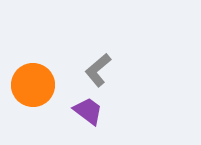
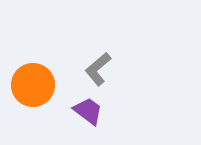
gray L-shape: moved 1 px up
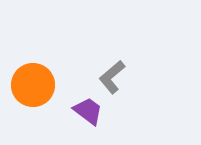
gray L-shape: moved 14 px right, 8 px down
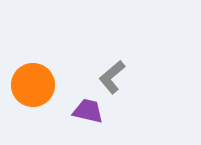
purple trapezoid: rotated 24 degrees counterclockwise
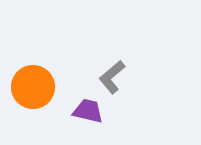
orange circle: moved 2 px down
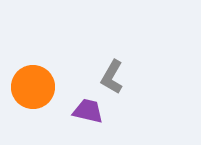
gray L-shape: rotated 20 degrees counterclockwise
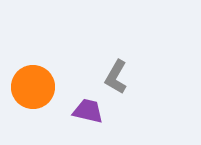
gray L-shape: moved 4 px right
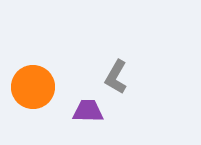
purple trapezoid: rotated 12 degrees counterclockwise
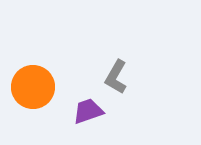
purple trapezoid: rotated 20 degrees counterclockwise
